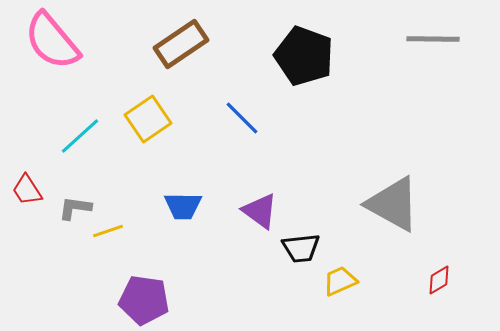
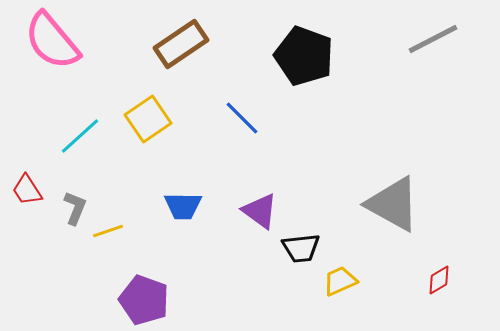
gray line: rotated 28 degrees counterclockwise
gray L-shape: rotated 104 degrees clockwise
purple pentagon: rotated 12 degrees clockwise
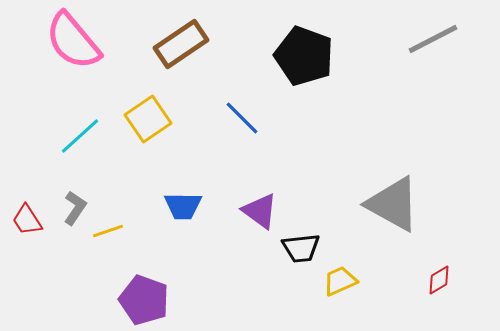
pink semicircle: moved 21 px right
red trapezoid: moved 30 px down
gray L-shape: rotated 12 degrees clockwise
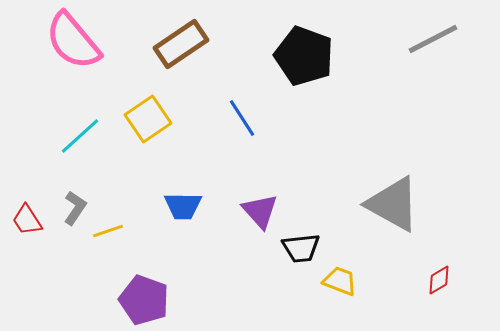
blue line: rotated 12 degrees clockwise
purple triangle: rotated 12 degrees clockwise
yellow trapezoid: rotated 45 degrees clockwise
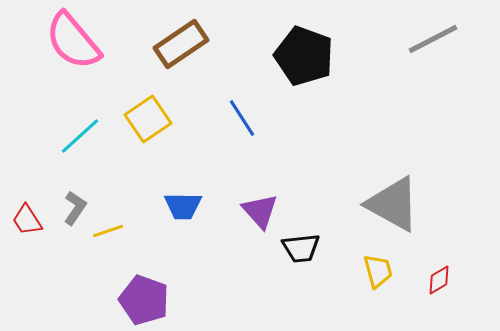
yellow trapezoid: moved 38 px right, 10 px up; rotated 54 degrees clockwise
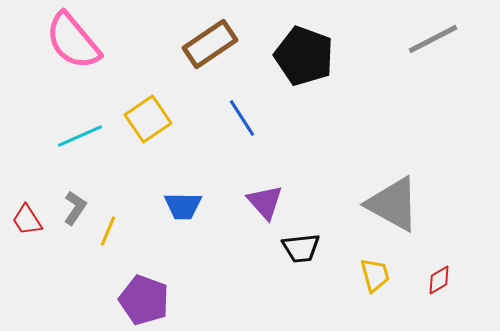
brown rectangle: moved 29 px right
cyan line: rotated 18 degrees clockwise
purple triangle: moved 5 px right, 9 px up
yellow line: rotated 48 degrees counterclockwise
yellow trapezoid: moved 3 px left, 4 px down
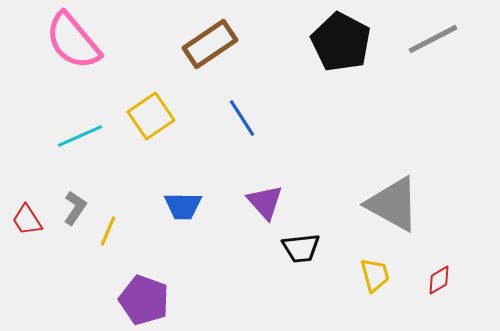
black pentagon: moved 37 px right, 14 px up; rotated 8 degrees clockwise
yellow square: moved 3 px right, 3 px up
